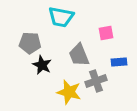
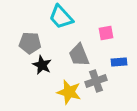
cyan trapezoid: rotated 36 degrees clockwise
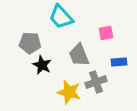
gray cross: moved 1 px down
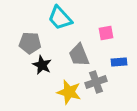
cyan trapezoid: moved 1 px left, 1 px down
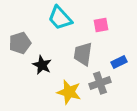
pink square: moved 5 px left, 8 px up
gray pentagon: moved 10 px left; rotated 20 degrees counterclockwise
gray trapezoid: moved 4 px right, 1 px up; rotated 30 degrees clockwise
blue rectangle: rotated 21 degrees counterclockwise
gray cross: moved 4 px right, 1 px down
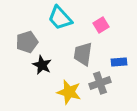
pink square: rotated 21 degrees counterclockwise
gray pentagon: moved 7 px right, 1 px up
blue rectangle: rotated 21 degrees clockwise
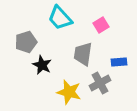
gray pentagon: moved 1 px left
gray cross: rotated 10 degrees counterclockwise
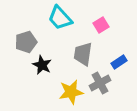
blue rectangle: rotated 28 degrees counterclockwise
yellow star: moved 2 px right; rotated 25 degrees counterclockwise
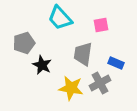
pink square: rotated 21 degrees clockwise
gray pentagon: moved 2 px left, 1 px down
blue rectangle: moved 3 px left, 1 px down; rotated 56 degrees clockwise
yellow star: moved 4 px up; rotated 20 degrees clockwise
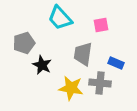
gray cross: rotated 35 degrees clockwise
